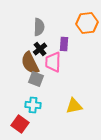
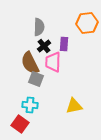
black cross: moved 4 px right, 3 px up
cyan cross: moved 3 px left
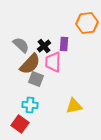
gray semicircle: moved 18 px left, 18 px down; rotated 48 degrees counterclockwise
brown semicircle: moved 1 px down; rotated 110 degrees counterclockwise
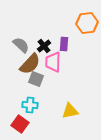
yellow triangle: moved 4 px left, 5 px down
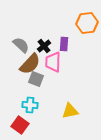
red square: moved 1 px down
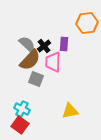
gray semicircle: moved 6 px right, 1 px up
brown semicircle: moved 4 px up
cyan cross: moved 8 px left, 4 px down; rotated 21 degrees clockwise
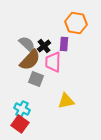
orange hexagon: moved 11 px left; rotated 15 degrees clockwise
yellow triangle: moved 4 px left, 10 px up
red square: moved 1 px up
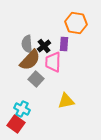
gray semicircle: rotated 138 degrees counterclockwise
gray square: rotated 21 degrees clockwise
red square: moved 4 px left
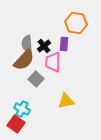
brown semicircle: moved 6 px left
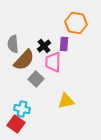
gray semicircle: moved 14 px left
cyan cross: rotated 14 degrees counterclockwise
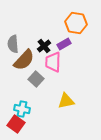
purple rectangle: rotated 56 degrees clockwise
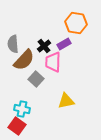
red square: moved 1 px right, 2 px down
